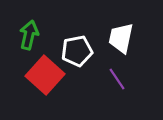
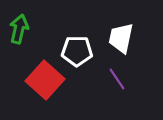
green arrow: moved 10 px left, 6 px up
white pentagon: rotated 12 degrees clockwise
red square: moved 5 px down
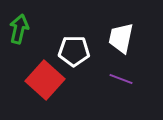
white pentagon: moved 3 px left
purple line: moved 4 px right; rotated 35 degrees counterclockwise
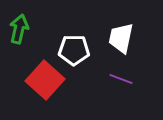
white pentagon: moved 1 px up
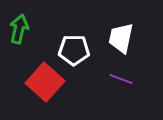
red square: moved 2 px down
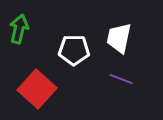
white trapezoid: moved 2 px left
red square: moved 8 px left, 7 px down
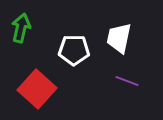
green arrow: moved 2 px right, 1 px up
purple line: moved 6 px right, 2 px down
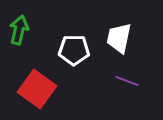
green arrow: moved 2 px left, 2 px down
red square: rotated 6 degrees counterclockwise
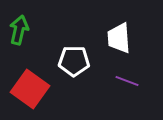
white trapezoid: rotated 16 degrees counterclockwise
white pentagon: moved 11 px down
red square: moved 7 px left
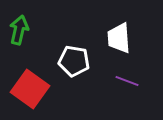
white pentagon: rotated 8 degrees clockwise
